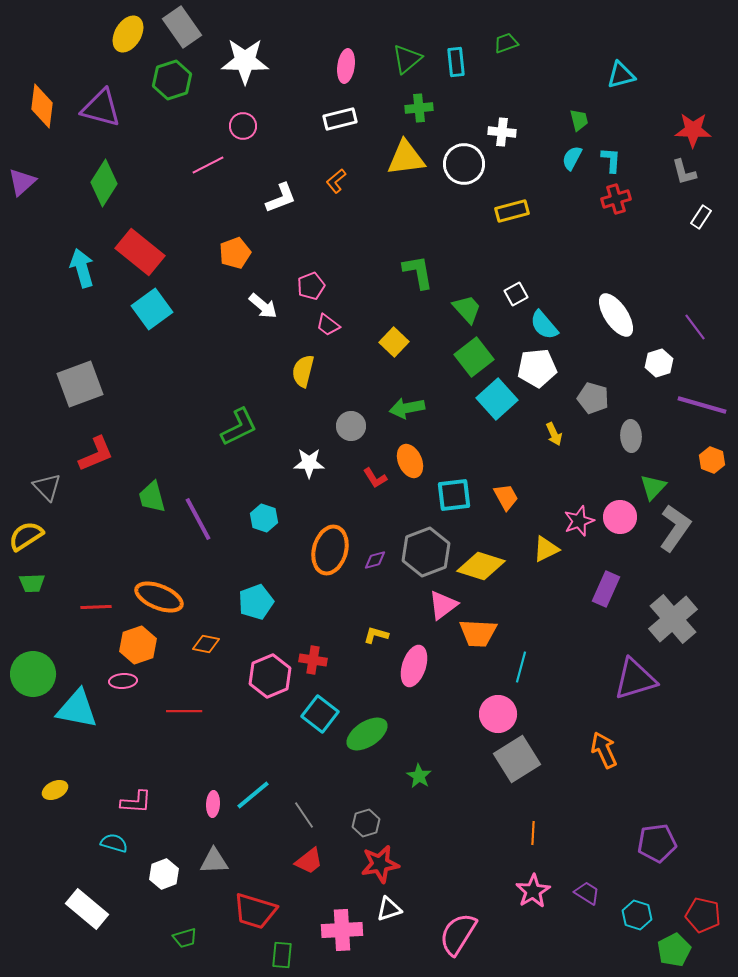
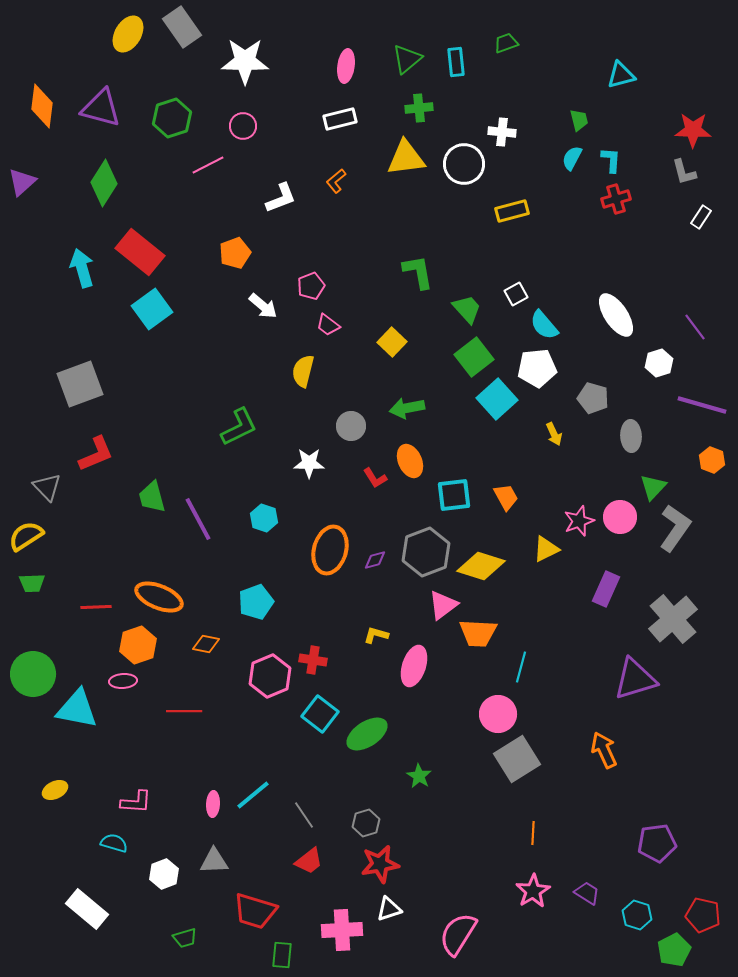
green hexagon at (172, 80): moved 38 px down
yellow square at (394, 342): moved 2 px left
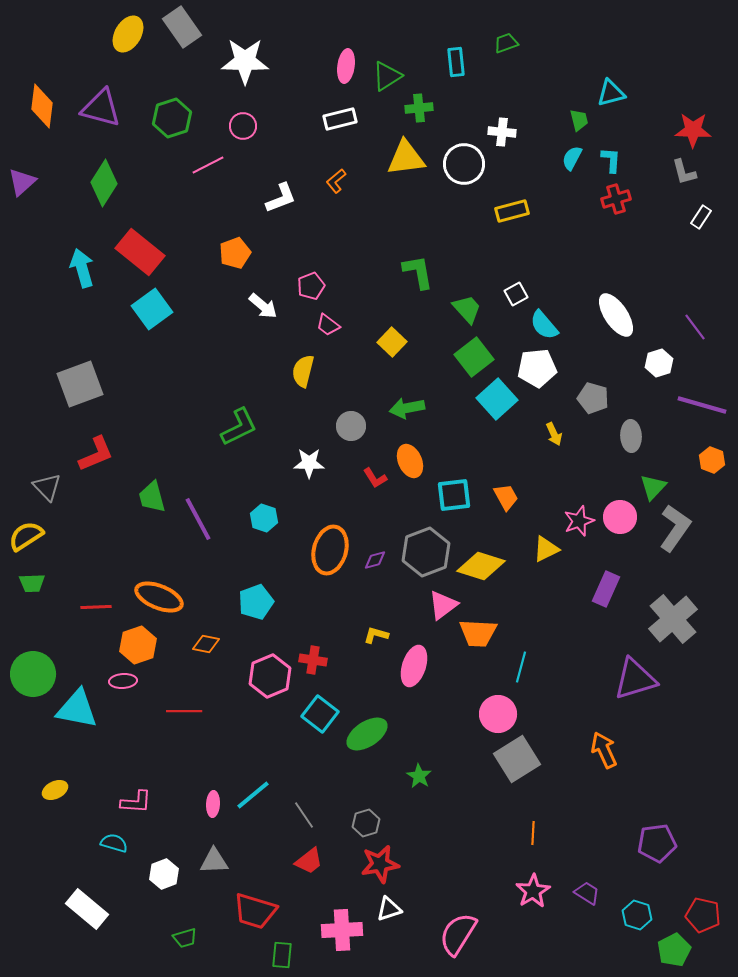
green triangle at (407, 59): moved 20 px left, 17 px down; rotated 8 degrees clockwise
cyan triangle at (621, 75): moved 10 px left, 18 px down
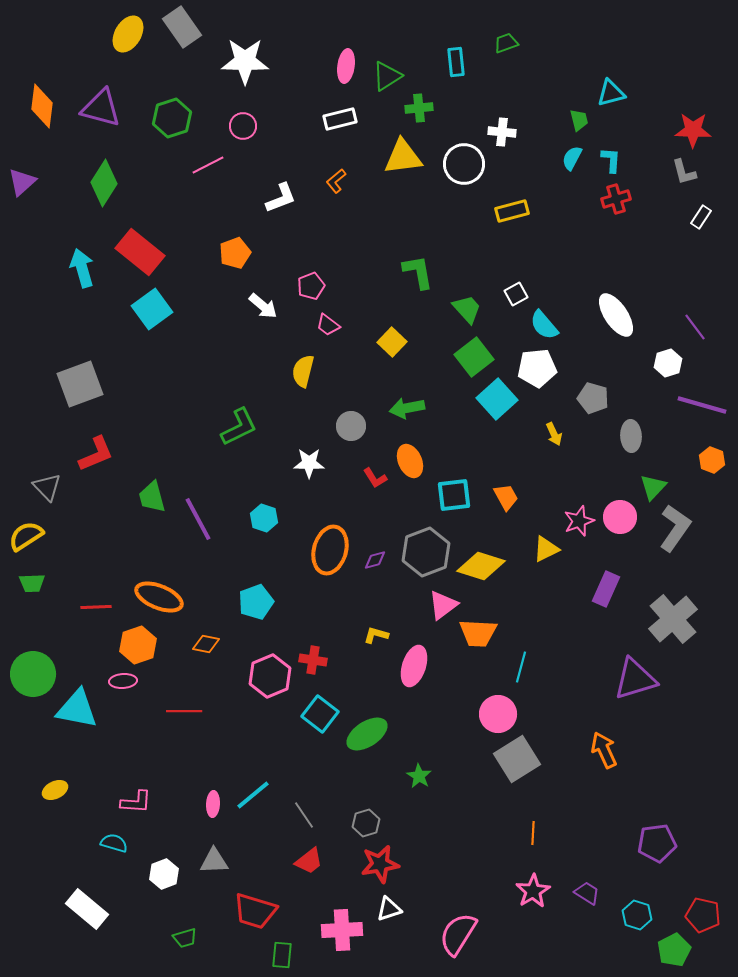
yellow triangle at (406, 158): moved 3 px left, 1 px up
white hexagon at (659, 363): moved 9 px right
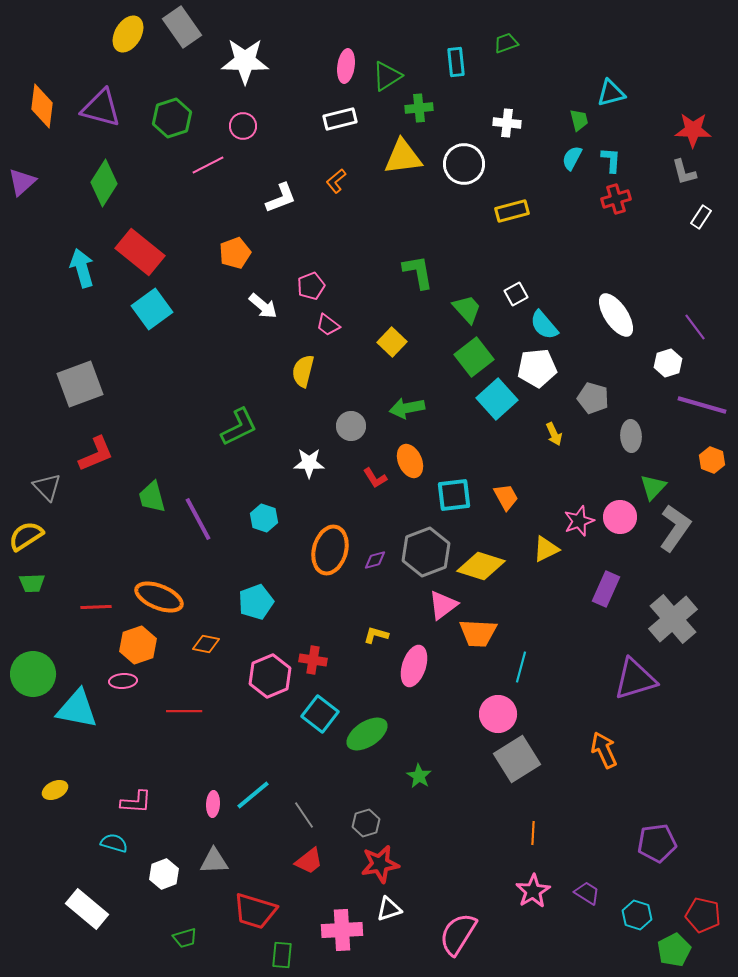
white cross at (502, 132): moved 5 px right, 9 px up
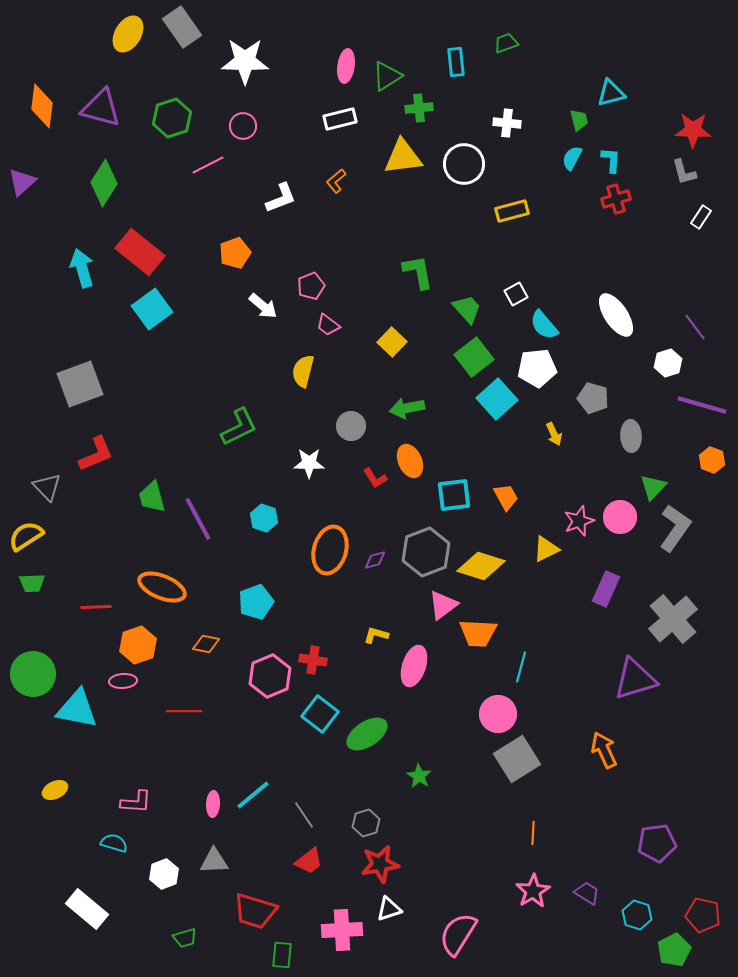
orange ellipse at (159, 597): moved 3 px right, 10 px up
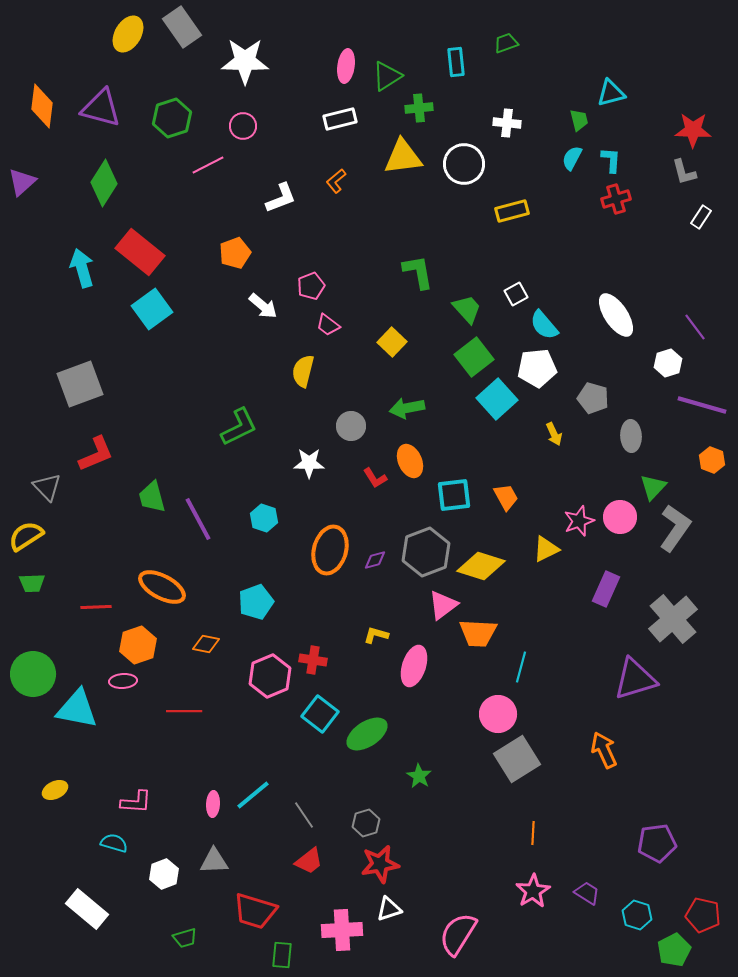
orange ellipse at (162, 587): rotated 6 degrees clockwise
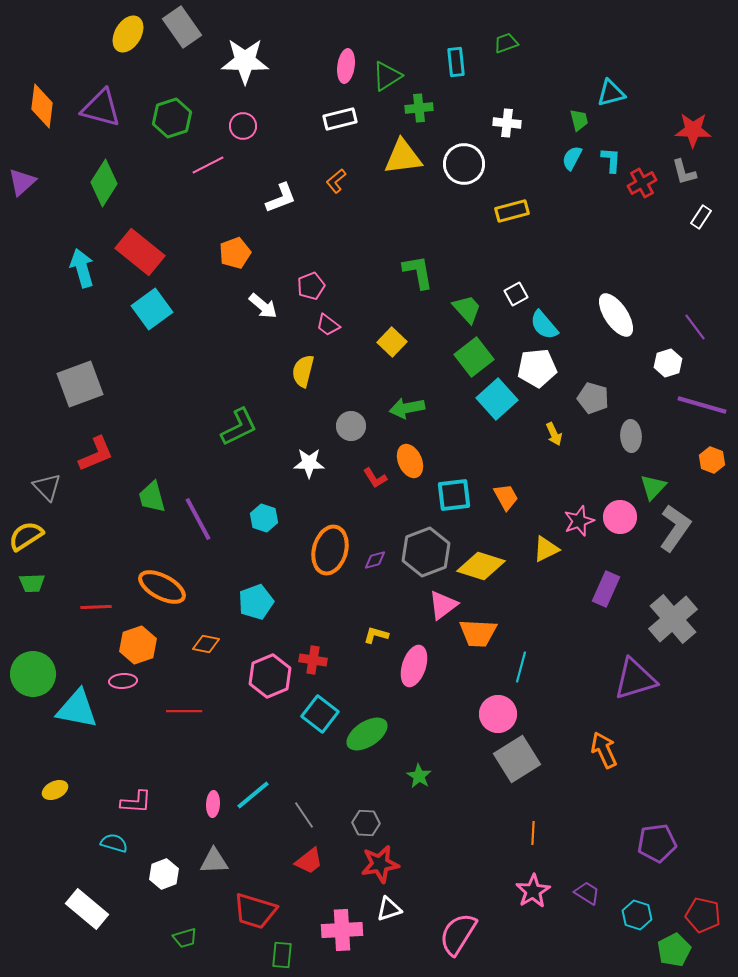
red cross at (616, 199): moved 26 px right, 16 px up; rotated 12 degrees counterclockwise
gray hexagon at (366, 823): rotated 20 degrees clockwise
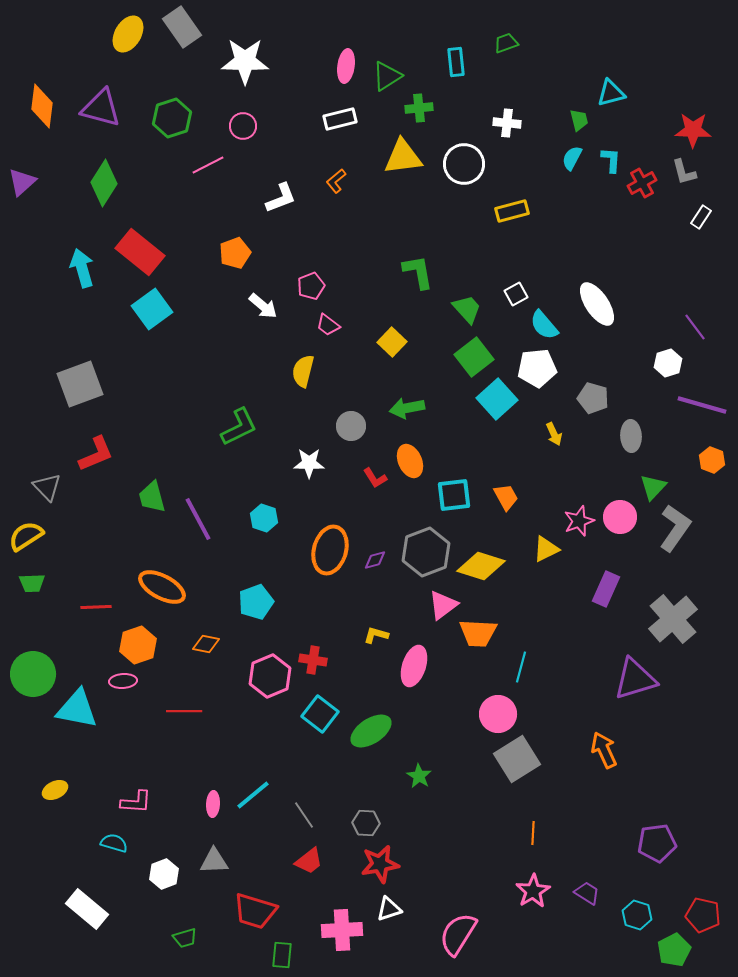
white ellipse at (616, 315): moved 19 px left, 11 px up
green ellipse at (367, 734): moved 4 px right, 3 px up
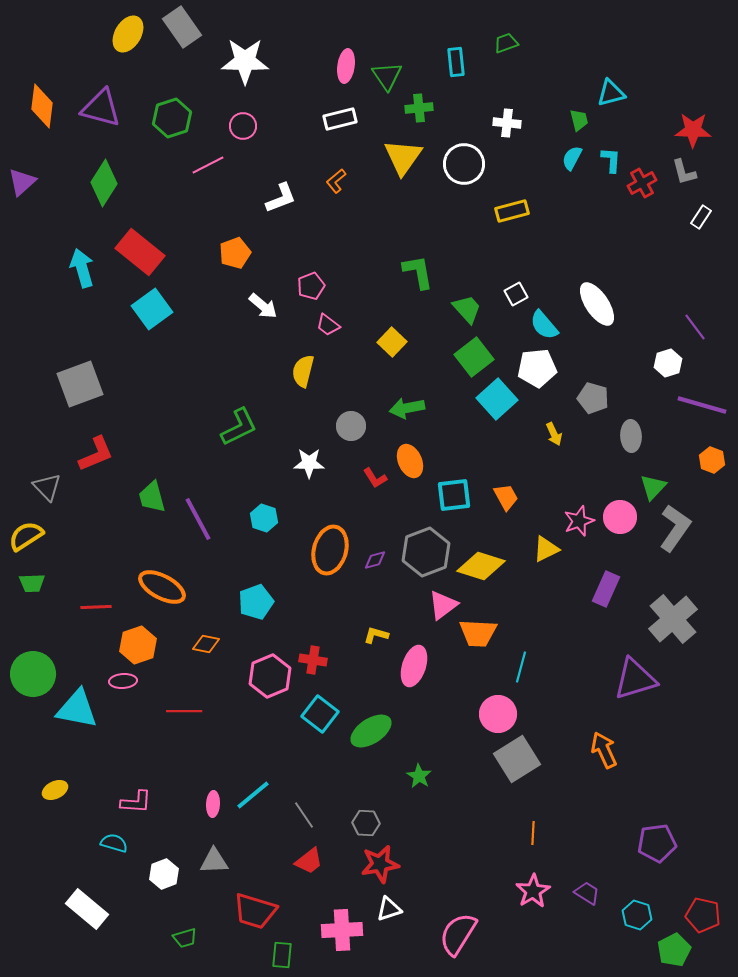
green triangle at (387, 76): rotated 32 degrees counterclockwise
yellow triangle at (403, 157): rotated 48 degrees counterclockwise
